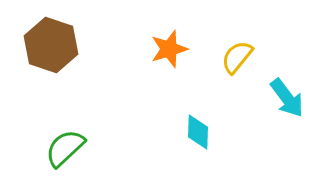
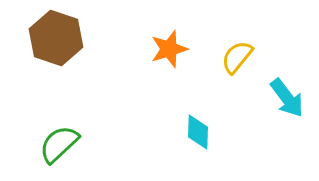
brown hexagon: moved 5 px right, 7 px up
green semicircle: moved 6 px left, 4 px up
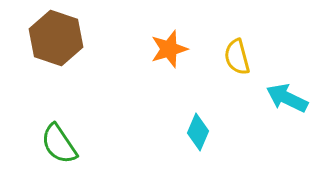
yellow semicircle: rotated 54 degrees counterclockwise
cyan arrow: rotated 153 degrees clockwise
cyan diamond: rotated 21 degrees clockwise
green semicircle: rotated 81 degrees counterclockwise
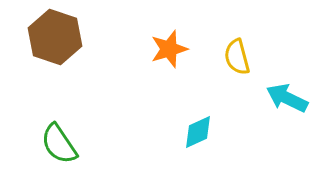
brown hexagon: moved 1 px left, 1 px up
cyan diamond: rotated 42 degrees clockwise
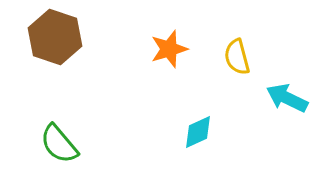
green semicircle: rotated 6 degrees counterclockwise
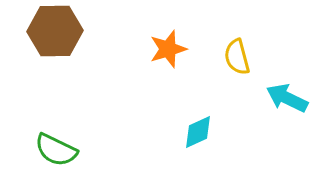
brown hexagon: moved 6 px up; rotated 20 degrees counterclockwise
orange star: moved 1 px left
green semicircle: moved 3 px left, 6 px down; rotated 24 degrees counterclockwise
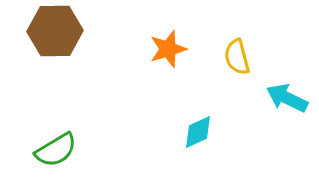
green semicircle: rotated 57 degrees counterclockwise
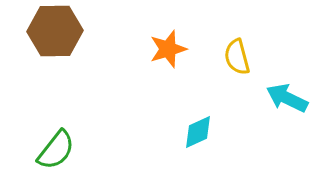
green semicircle: rotated 21 degrees counterclockwise
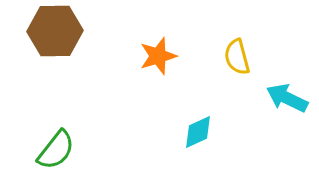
orange star: moved 10 px left, 7 px down
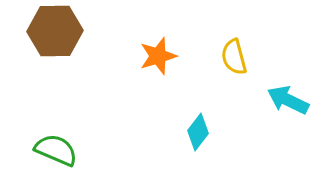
yellow semicircle: moved 3 px left
cyan arrow: moved 1 px right, 2 px down
cyan diamond: rotated 27 degrees counterclockwise
green semicircle: rotated 105 degrees counterclockwise
